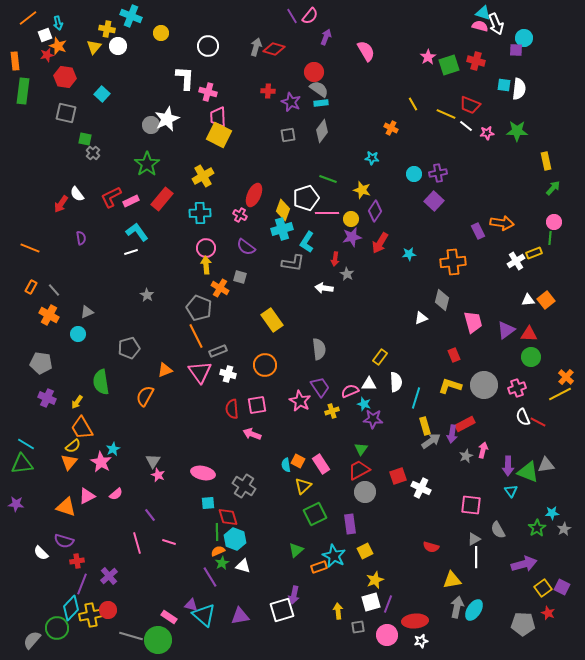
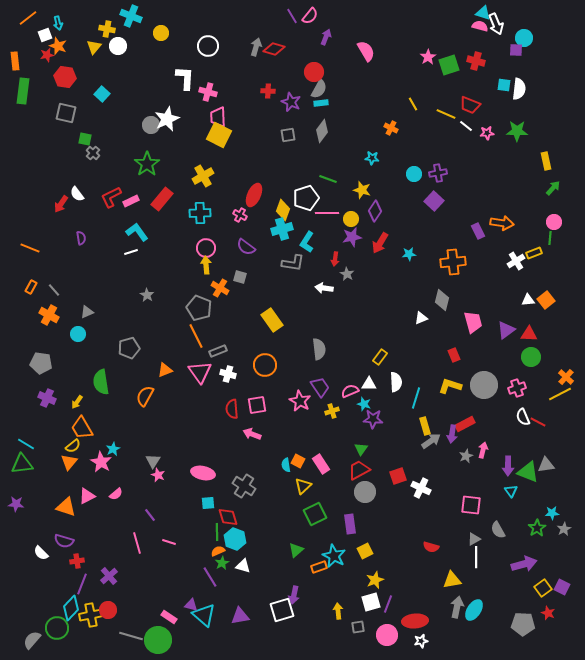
gray semicircle at (319, 89): rotated 84 degrees clockwise
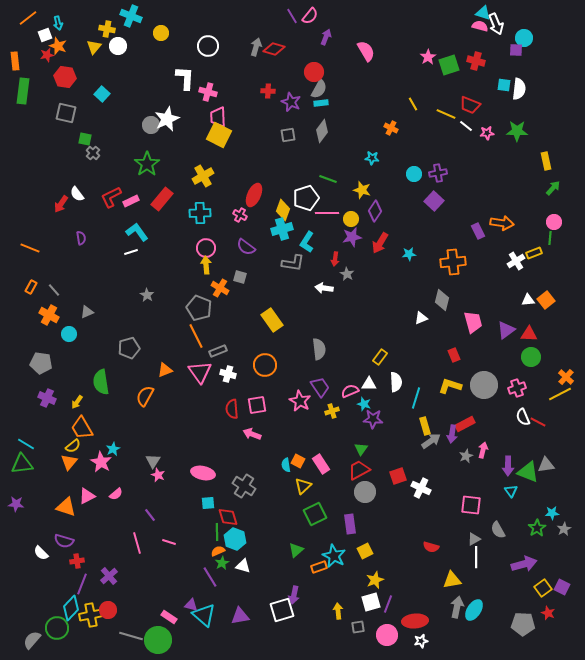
cyan circle at (78, 334): moved 9 px left
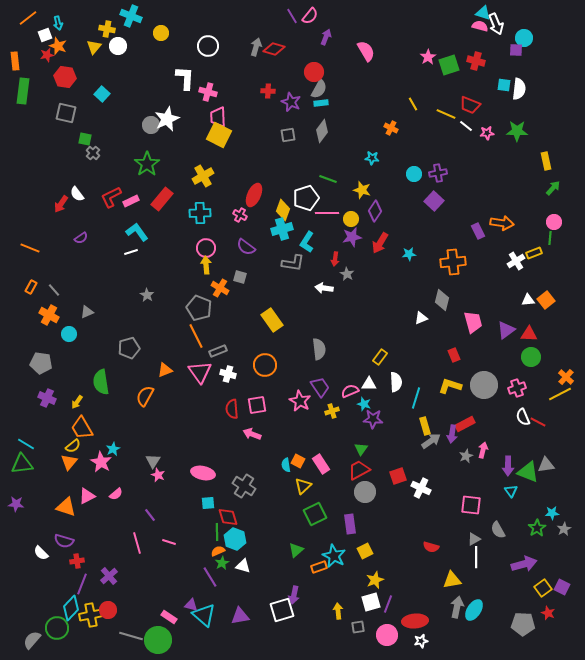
purple semicircle at (81, 238): rotated 64 degrees clockwise
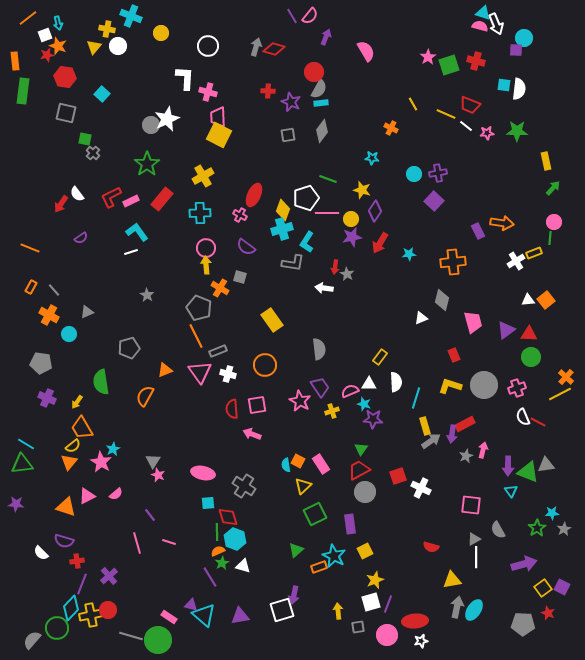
red arrow at (335, 259): moved 8 px down
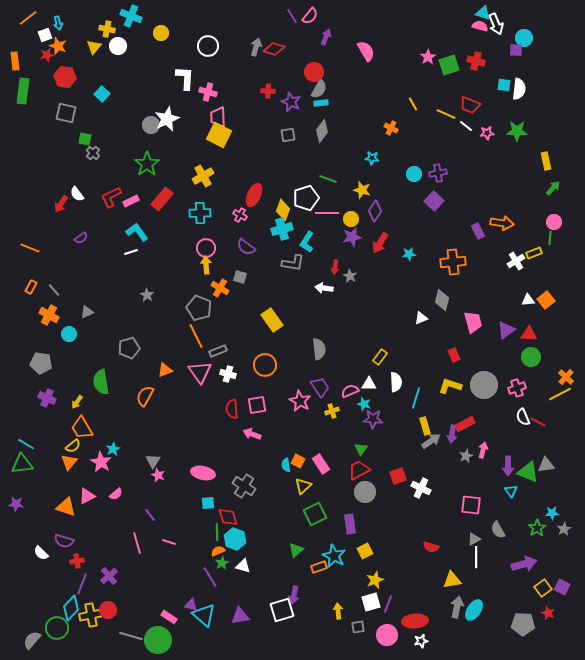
gray star at (347, 274): moved 3 px right, 2 px down
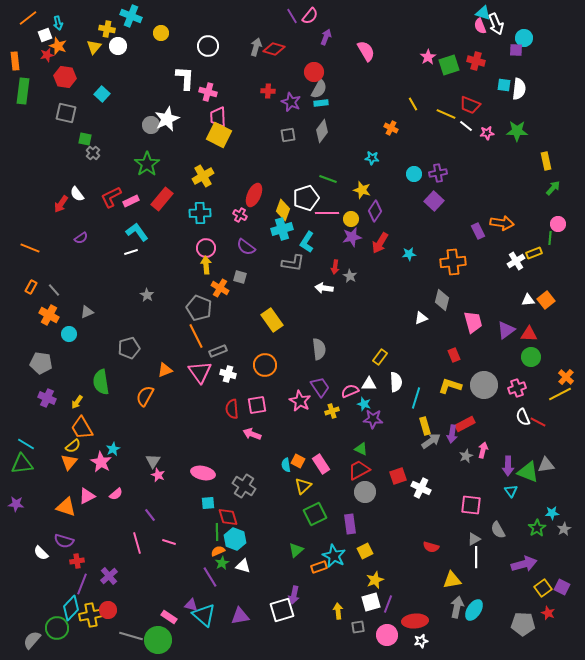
pink semicircle at (480, 26): rotated 126 degrees counterclockwise
pink circle at (554, 222): moved 4 px right, 2 px down
green triangle at (361, 449): rotated 40 degrees counterclockwise
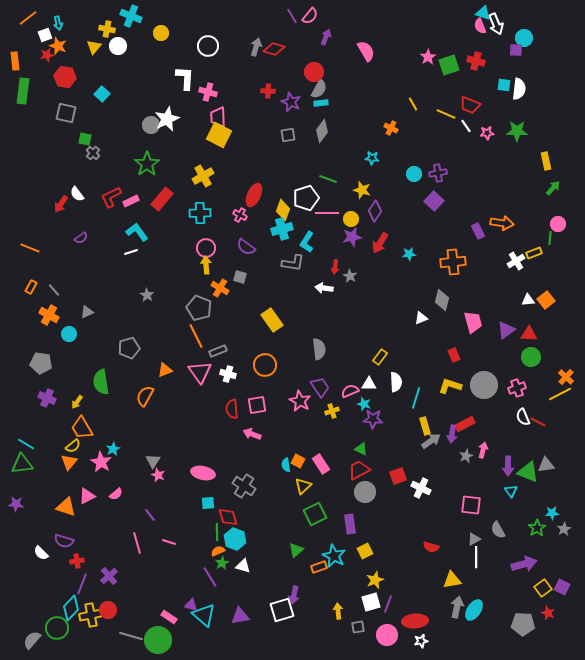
white line at (466, 126): rotated 16 degrees clockwise
